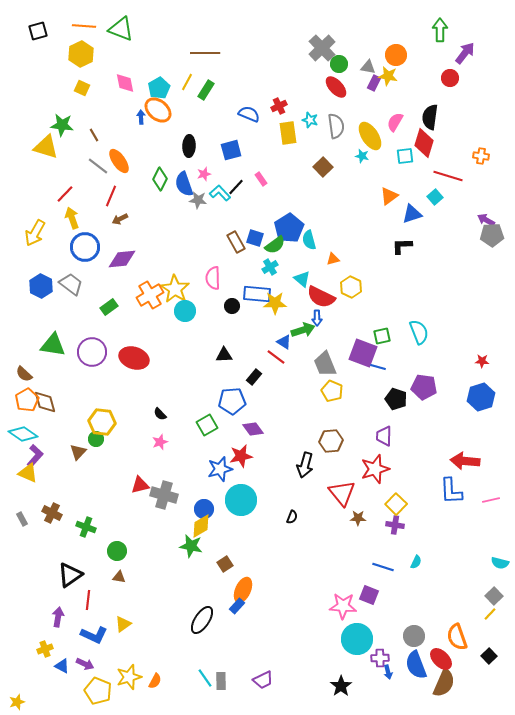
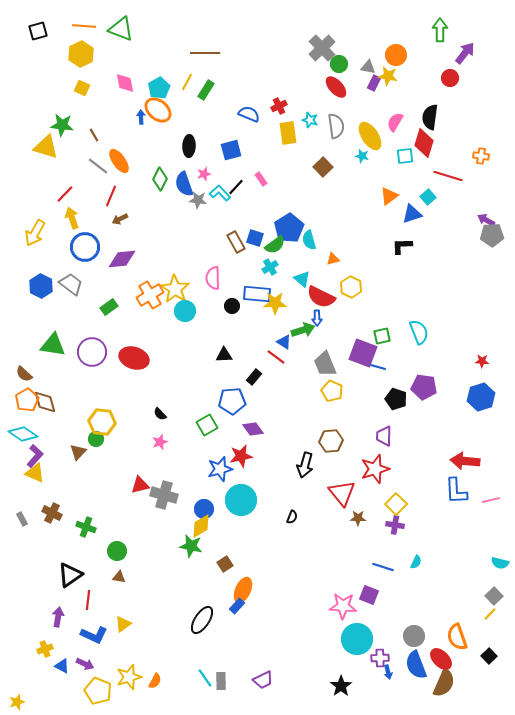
cyan square at (435, 197): moved 7 px left
yellow triangle at (28, 473): moved 7 px right
blue L-shape at (451, 491): moved 5 px right
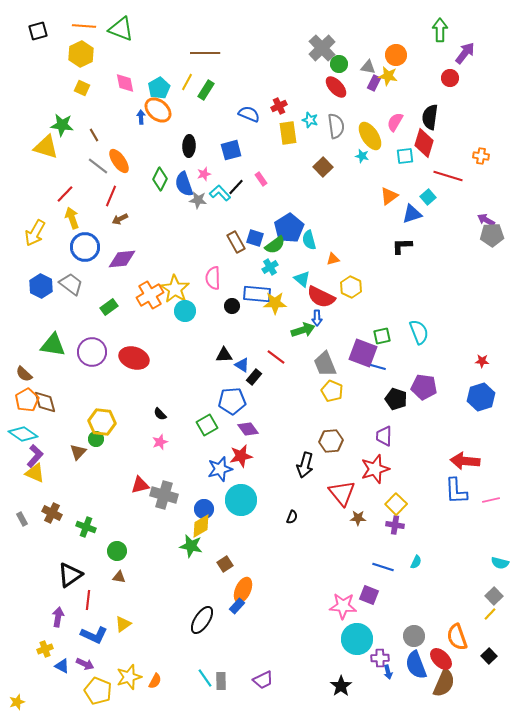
blue triangle at (284, 342): moved 42 px left, 23 px down
purple diamond at (253, 429): moved 5 px left
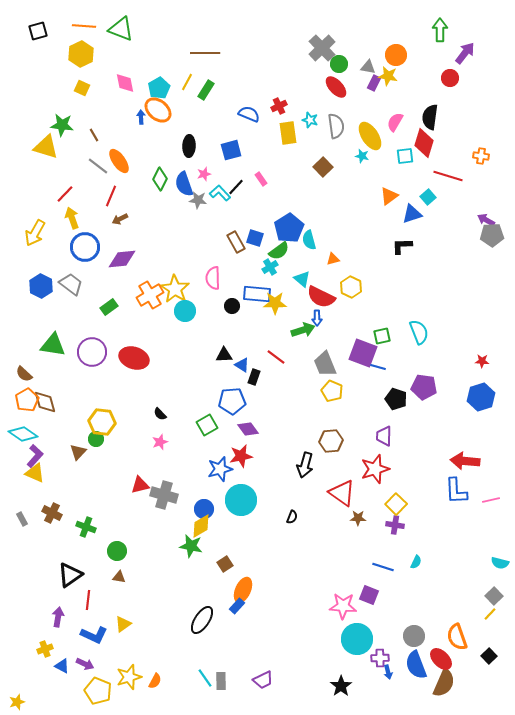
green semicircle at (275, 245): moved 4 px right, 6 px down
black rectangle at (254, 377): rotated 21 degrees counterclockwise
red triangle at (342, 493): rotated 16 degrees counterclockwise
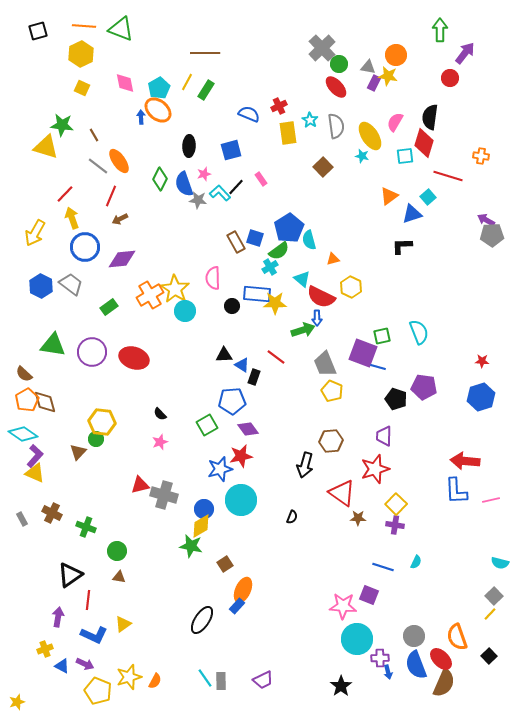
cyan star at (310, 120): rotated 14 degrees clockwise
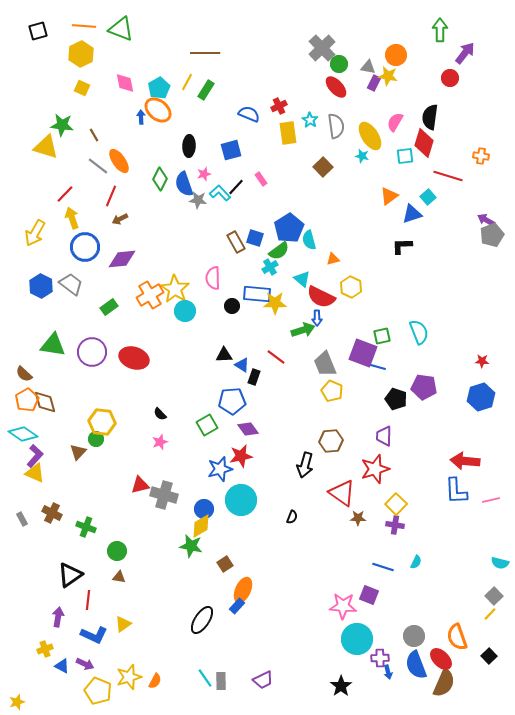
gray pentagon at (492, 235): rotated 20 degrees counterclockwise
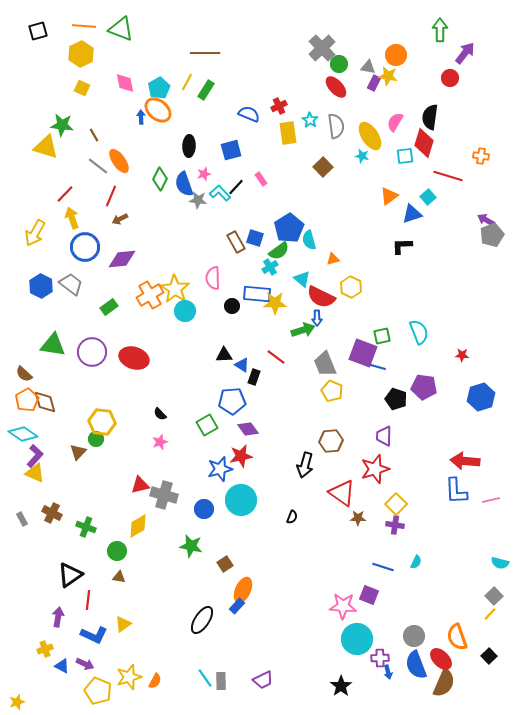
red star at (482, 361): moved 20 px left, 6 px up
yellow diamond at (201, 526): moved 63 px left
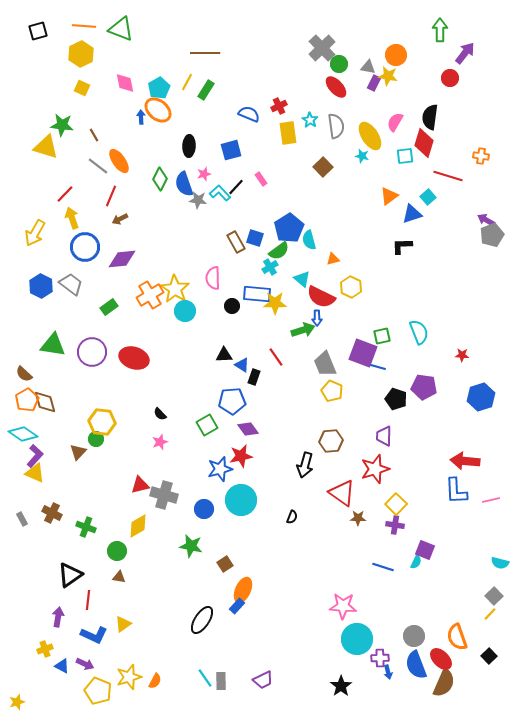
red line at (276, 357): rotated 18 degrees clockwise
purple square at (369, 595): moved 56 px right, 45 px up
